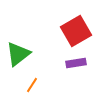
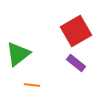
purple rectangle: rotated 48 degrees clockwise
orange line: rotated 63 degrees clockwise
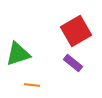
green triangle: rotated 20 degrees clockwise
purple rectangle: moved 3 px left
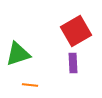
purple rectangle: rotated 48 degrees clockwise
orange line: moved 2 px left
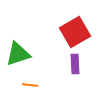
red square: moved 1 px left, 1 px down
purple rectangle: moved 2 px right, 1 px down
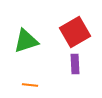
green triangle: moved 8 px right, 13 px up
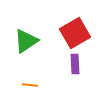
red square: moved 1 px down
green triangle: rotated 16 degrees counterclockwise
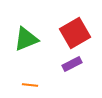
green triangle: moved 2 px up; rotated 12 degrees clockwise
purple rectangle: moved 3 px left; rotated 66 degrees clockwise
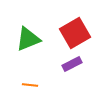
green triangle: moved 2 px right
